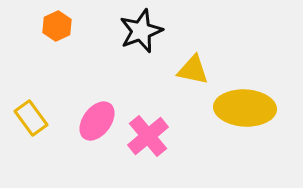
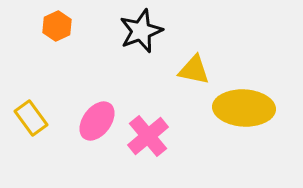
yellow triangle: moved 1 px right
yellow ellipse: moved 1 px left
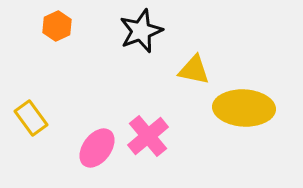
pink ellipse: moved 27 px down
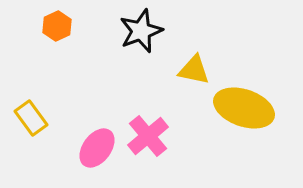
yellow ellipse: rotated 16 degrees clockwise
